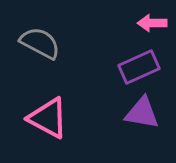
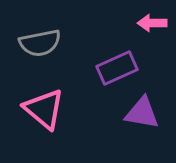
gray semicircle: rotated 141 degrees clockwise
purple rectangle: moved 22 px left, 1 px down
pink triangle: moved 4 px left, 9 px up; rotated 12 degrees clockwise
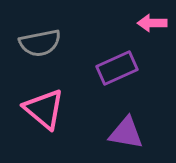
purple triangle: moved 16 px left, 20 px down
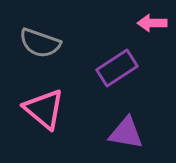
gray semicircle: rotated 30 degrees clockwise
purple rectangle: rotated 9 degrees counterclockwise
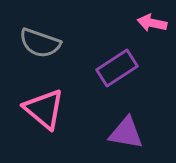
pink arrow: rotated 12 degrees clockwise
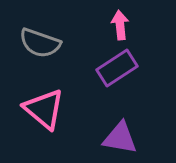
pink arrow: moved 32 px left, 2 px down; rotated 72 degrees clockwise
purple triangle: moved 6 px left, 5 px down
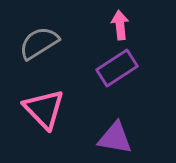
gray semicircle: moved 1 px left; rotated 129 degrees clockwise
pink triangle: rotated 6 degrees clockwise
purple triangle: moved 5 px left
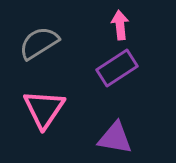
pink triangle: rotated 18 degrees clockwise
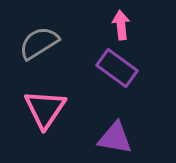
pink arrow: moved 1 px right
purple rectangle: rotated 69 degrees clockwise
pink triangle: moved 1 px right
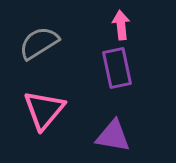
purple rectangle: rotated 42 degrees clockwise
pink triangle: moved 1 px left, 1 px down; rotated 6 degrees clockwise
purple triangle: moved 2 px left, 2 px up
